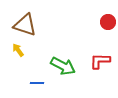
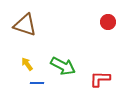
yellow arrow: moved 9 px right, 14 px down
red L-shape: moved 18 px down
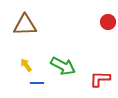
brown triangle: rotated 20 degrees counterclockwise
yellow arrow: moved 1 px left, 1 px down
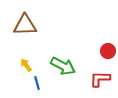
red circle: moved 29 px down
blue line: rotated 72 degrees clockwise
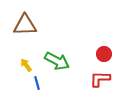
red circle: moved 4 px left, 3 px down
green arrow: moved 6 px left, 5 px up
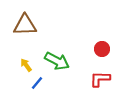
red circle: moved 2 px left, 5 px up
blue line: rotated 56 degrees clockwise
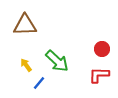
green arrow: rotated 15 degrees clockwise
red L-shape: moved 1 px left, 4 px up
blue line: moved 2 px right
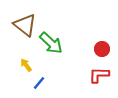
brown triangle: rotated 40 degrees clockwise
green arrow: moved 6 px left, 18 px up
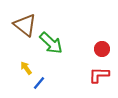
yellow arrow: moved 3 px down
